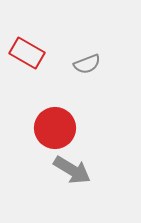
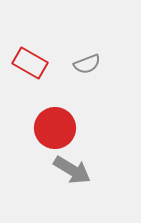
red rectangle: moved 3 px right, 10 px down
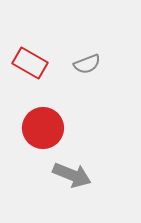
red circle: moved 12 px left
gray arrow: moved 5 px down; rotated 9 degrees counterclockwise
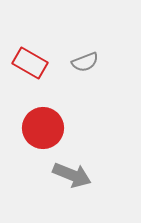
gray semicircle: moved 2 px left, 2 px up
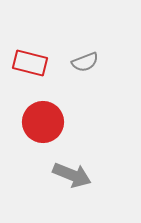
red rectangle: rotated 16 degrees counterclockwise
red circle: moved 6 px up
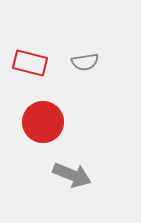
gray semicircle: rotated 12 degrees clockwise
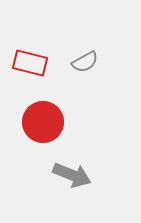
gray semicircle: rotated 20 degrees counterclockwise
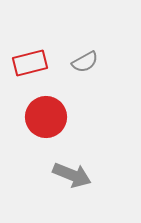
red rectangle: rotated 28 degrees counterclockwise
red circle: moved 3 px right, 5 px up
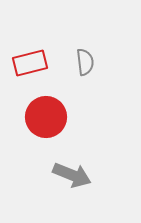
gray semicircle: rotated 68 degrees counterclockwise
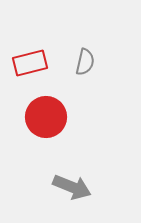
gray semicircle: rotated 20 degrees clockwise
gray arrow: moved 12 px down
